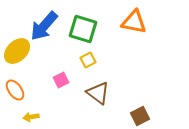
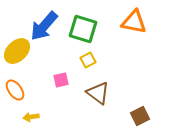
pink square: rotated 14 degrees clockwise
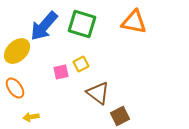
green square: moved 1 px left, 5 px up
yellow square: moved 7 px left, 4 px down
pink square: moved 8 px up
orange ellipse: moved 2 px up
brown square: moved 20 px left
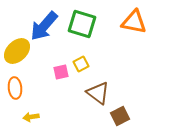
orange ellipse: rotated 30 degrees clockwise
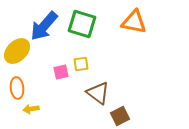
yellow square: rotated 21 degrees clockwise
orange ellipse: moved 2 px right
yellow arrow: moved 8 px up
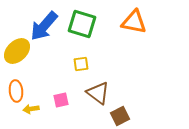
pink square: moved 28 px down
orange ellipse: moved 1 px left, 3 px down
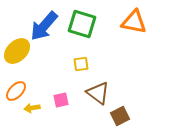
orange ellipse: rotated 50 degrees clockwise
yellow arrow: moved 1 px right, 1 px up
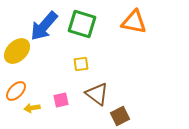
brown triangle: moved 1 px left, 1 px down
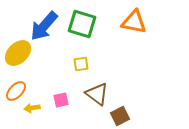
yellow ellipse: moved 1 px right, 2 px down
